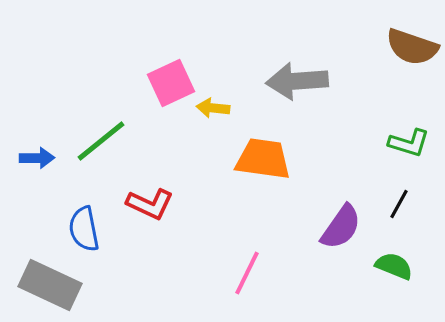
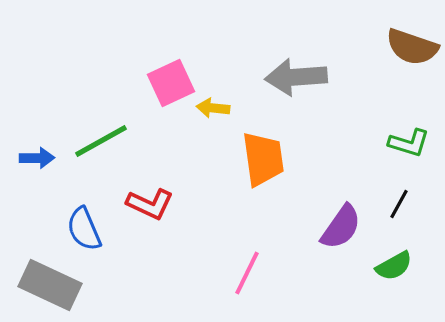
gray arrow: moved 1 px left, 4 px up
green line: rotated 10 degrees clockwise
orange trapezoid: rotated 74 degrees clockwise
blue semicircle: rotated 12 degrees counterclockwise
green semicircle: rotated 129 degrees clockwise
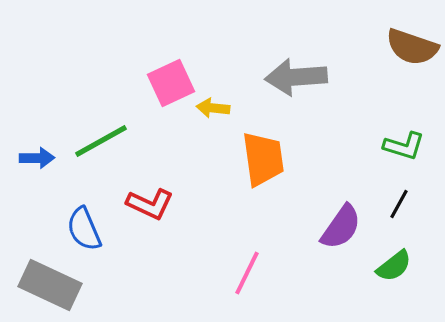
green L-shape: moved 5 px left, 3 px down
green semicircle: rotated 9 degrees counterclockwise
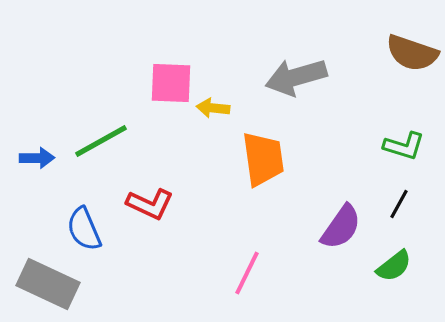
brown semicircle: moved 6 px down
gray arrow: rotated 12 degrees counterclockwise
pink square: rotated 27 degrees clockwise
gray rectangle: moved 2 px left, 1 px up
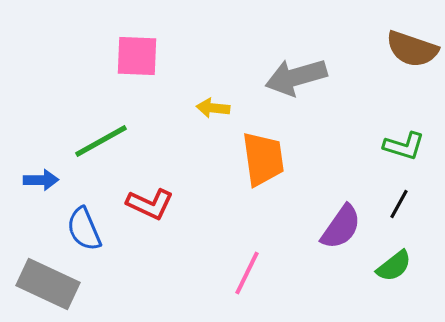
brown semicircle: moved 4 px up
pink square: moved 34 px left, 27 px up
blue arrow: moved 4 px right, 22 px down
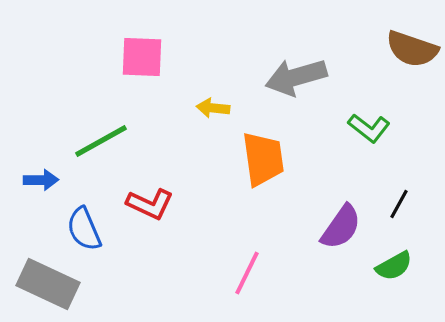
pink square: moved 5 px right, 1 px down
green L-shape: moved 35 px left, 18 px up; rotated 21 degrees clockwise
green semicircle: rotated 9 degrees clockwise
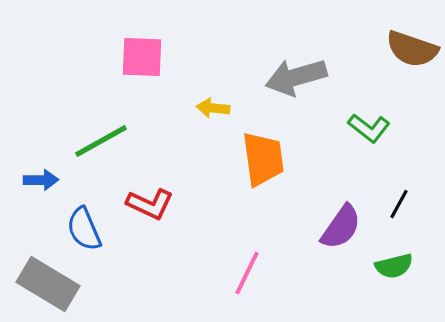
green semicircle: rotated 15 degrees clockwise
gray rectangle: rotated 6 degrees clockwise
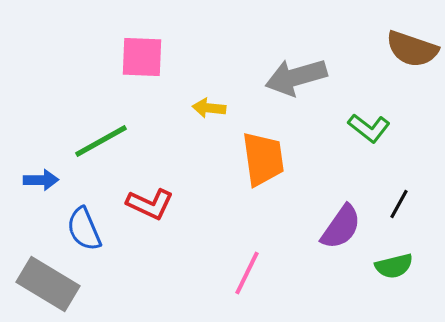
yellow arrow: moved 4 px left
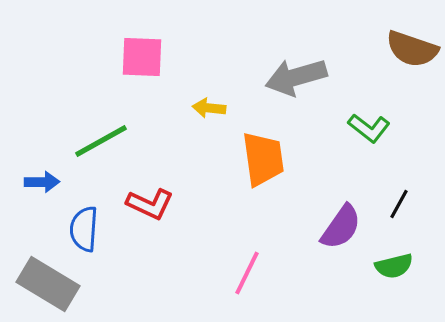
blue arrow: moved 1 px right, 2 px down
blue semicircle: rotated 27 degrees clockwise
